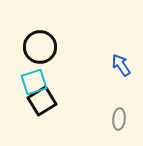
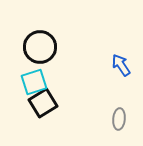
black square: moved 1 px right, 2 px down
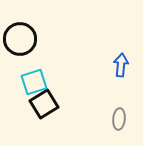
black circle: moved 20 px left, 8 px up
blue arrow: rotated 40 degrees clockwise
black square: moved 1 px right, 1 px down
